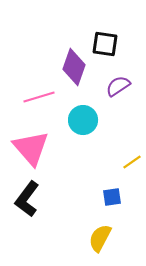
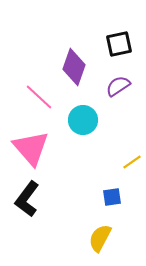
black square: moved 14 px right; rotated 20 degrees counterclockwise
pink line: rotated 60 degrees clockwise
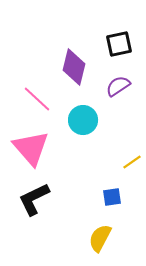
purple diamond: rotated 6 degrees counterclockwise
pink line: moved 2 px left, 2 px down
black L-shape: moved 7 px right; rotated 27 degrees clockwise
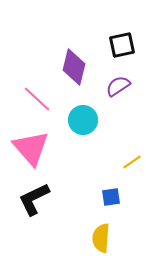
black square: moved 3 px right, 1 px down
blue square: moved 1 px left
yellow semicircle: moved 1 px right; rotated 24 degrees counterclockwise
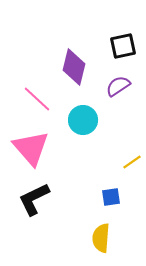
black square: moved 1 px right, 1 px down
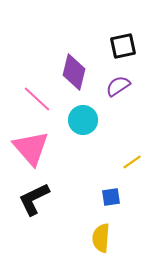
purple diamond: moved 5 px down
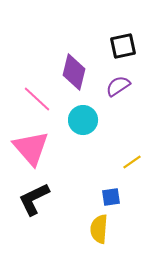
yellow semicircle: moved 2 px left, 9 px up
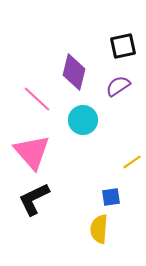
pink triangle: moved 1 px right, 4 px down
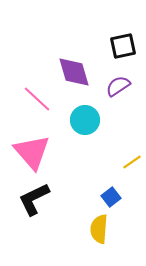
purple diamond: rotated 30 degrees counterclockwise
cyan circle: moved 2 px right
blue square: rotated 30 degrees counterclockwise
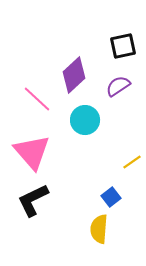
purple diamond: moved 3 px down; rotated 63 degrees clockwise
black L-shape: moved 1 px left, 1 px down
